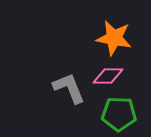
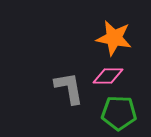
gray L-shape: rotated 12 degrees clockwise
green pentagon: moved 1 px up
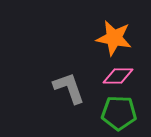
pink diamond: moved 10 px right
gray L-shape: rotated 9 degrees counterclockwise
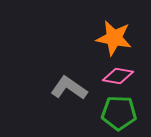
pink diamond: rotated 8 degrees clockwise
gray L-shape: rotated 36 degrees counterclockwise
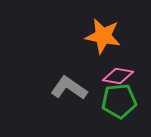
orange star: moved 11 px left, 2 px up
green pentagon: moved 12 px up; rotated 8 degrees counterclockwise
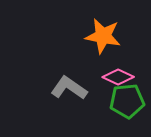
pink diamond: moved 1 px down; rotated 16 degrees clockwise
green pentagon: moved 8 px right
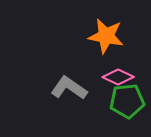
orange star: moved 3 px right
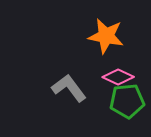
gray L-shape: rotated 18 degrees clockwise
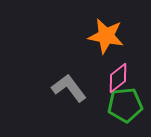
pink diamond: moved 1 px down; rotated 64 degrees counterclockwise
green pentagon: moved 2 px left, 4 px down
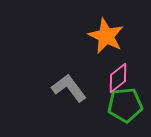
orange star: rotated 15 degrees clockwise
